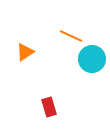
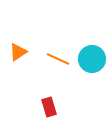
orange line: moved 13 px left, 23 px down
orange triangle: moved 7 px left
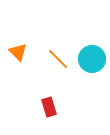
orange triangle: rotated 42 degrees counterclockwise
orange line: rotated 20 degrees clockwise
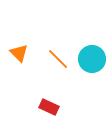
orange triangle: moved 1 px right, 1 px down
red rectangle: rotated 48 degrees counterclockwise
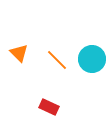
orange line: moved 1 px left, 1 px down
